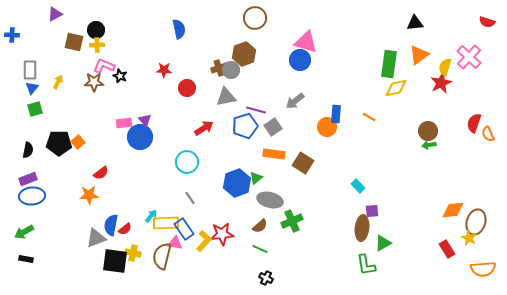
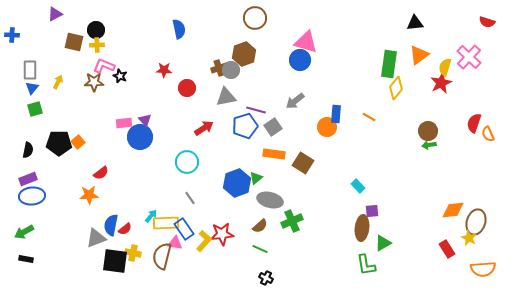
yellow diamond at (396, 88): rotated 40 degrees counterclockwise
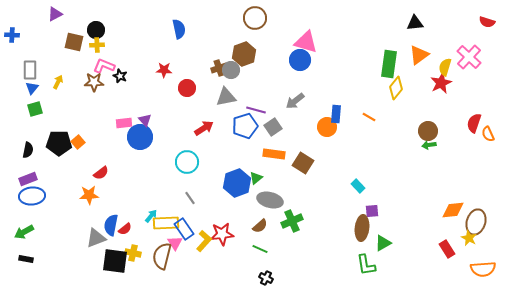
pink triangle at (175, 243): rotated 49 degrees clockwise
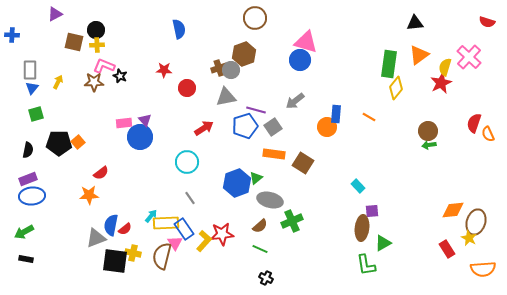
green square at (35, 109): moved 1 px right, 5 px down
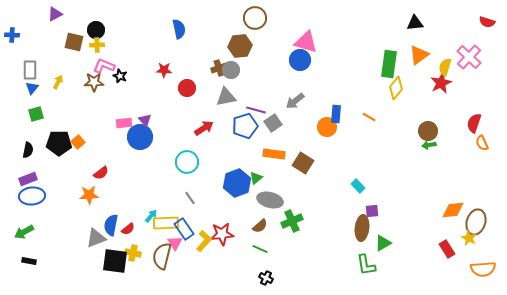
brown hexagon at (244, 54): moved 4 px left, 8 px up; rotated 15 degrees clockwise
gray square at (273, 127): moved 4 px up
orange semicircle at (488, 134): moved 6 px left, 9 px down
red semicircle at (125, 229): moved 3 px right
black rectangle at (26, 259): moved 3 px right, 2 px down
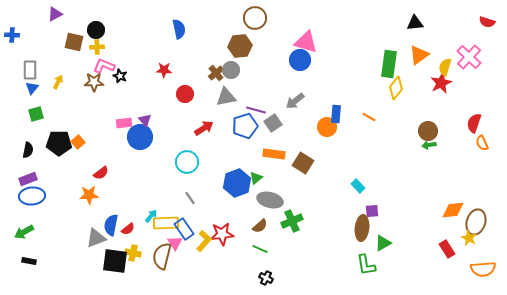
yellow cross at (97, 45): moved 2 px down
brown cross at (219, 68): moved 3 px left, 5 px down; rotated 21 degrees counterclockwise
red circle at (187, 88): moved 2 px left, 6 px down
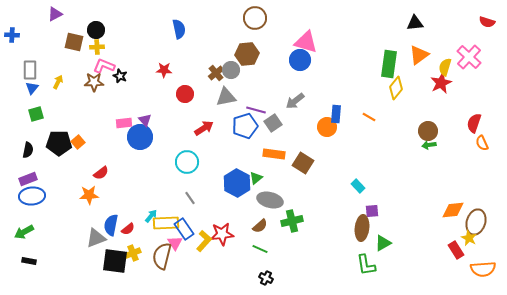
brown hexagon at (240, 46): moved 7 px right, 8 px down
blue hexagon at (237, 183): rotated 12 degrees counterclockwise
green cross at (292, 221): rotated 10 degrees clockwise
red rectangle at (447, 249): moved 9 px right, 1 px down
yellow cross at (133, 253): rotated 35 degrees counterclockwise
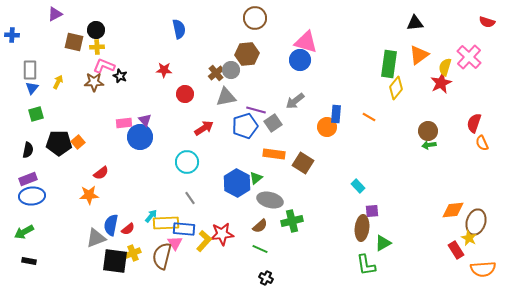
blue rectangle at (184, 229): rotated 50 degrees counterclockwise
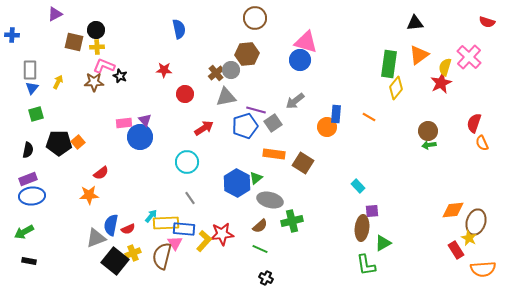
red semicircle at (128, 229): rotated 16 degrees clockwise
black square at (115, 261): rotated 32 degrees clockwise
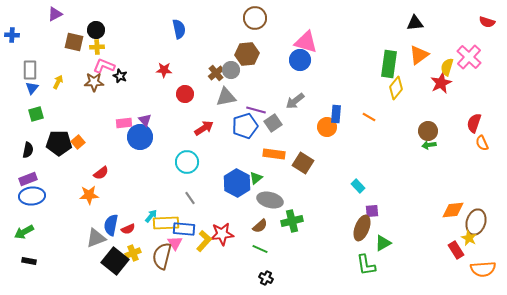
yellow semicircle at (445, 67): moved 2 px right
brown ellipse at (362, 228): rotated 15 degrees clockwise
